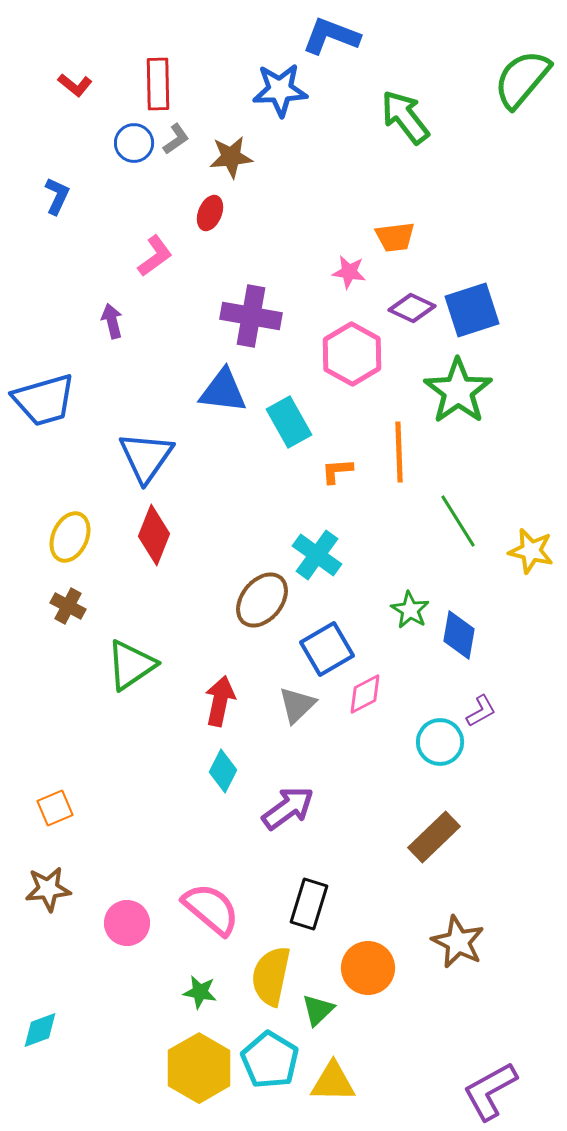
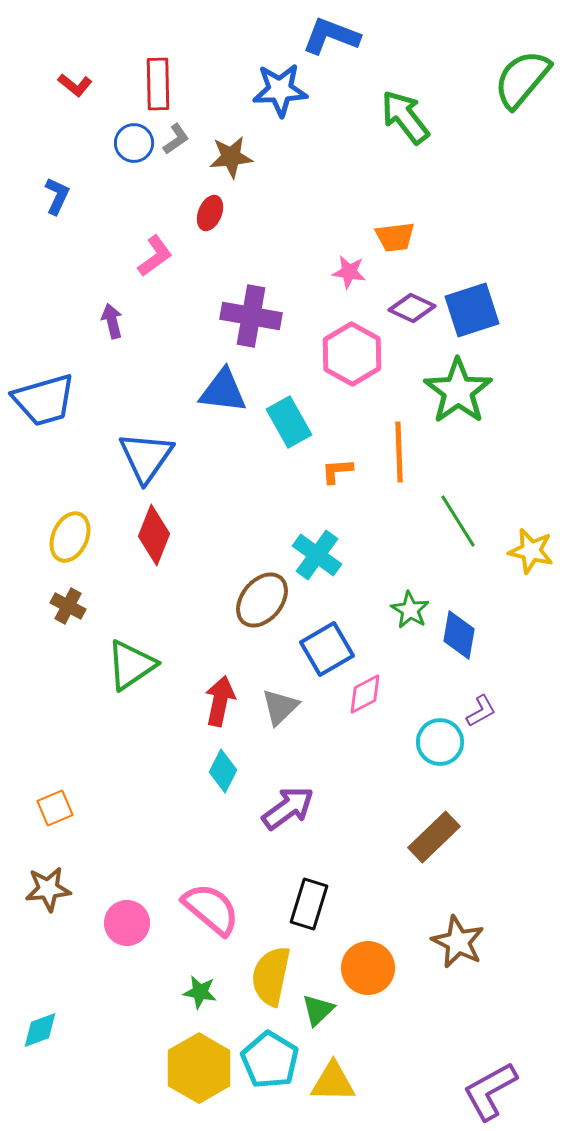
gray triangle at (297, 705): moved 17 px left, 2 px down
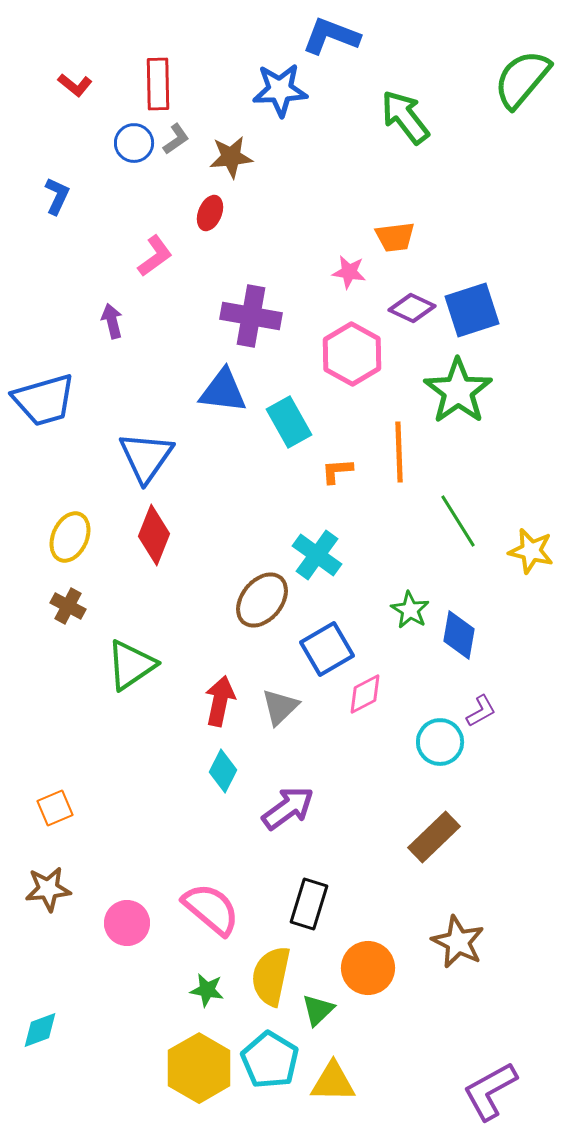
green star at (200, 992): moved 7 px right, 2 px up
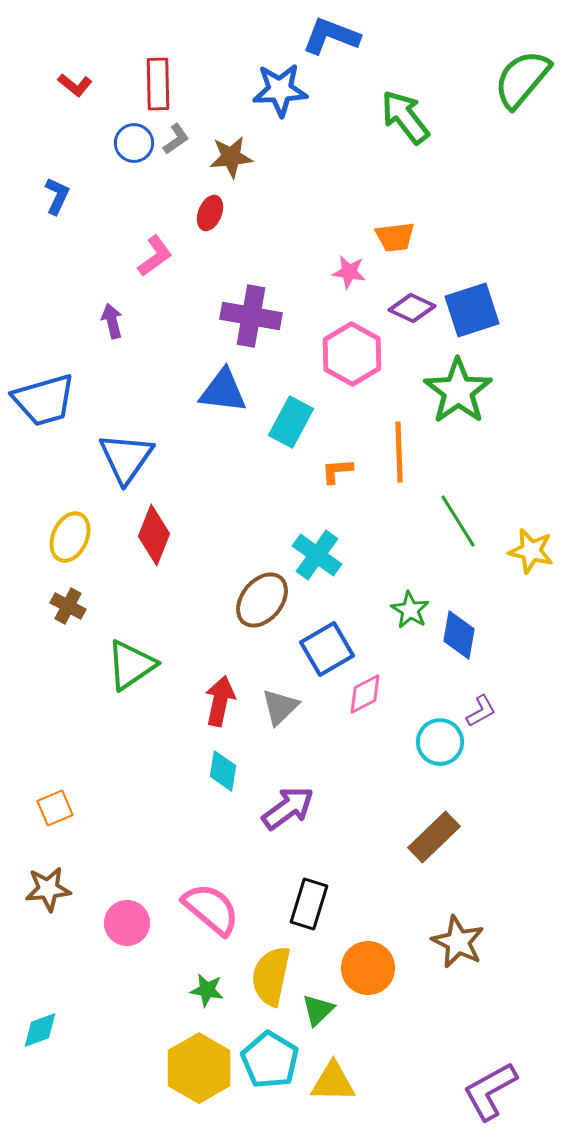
cyan rectangle at (289, 422): moved 2 px right; rotated 57 degrees clockwise
blue triangle at (146, 457): moved 20 px left, 1 px down
cyan diamond at (223, 771): rotated 18 degrees counterclockwise
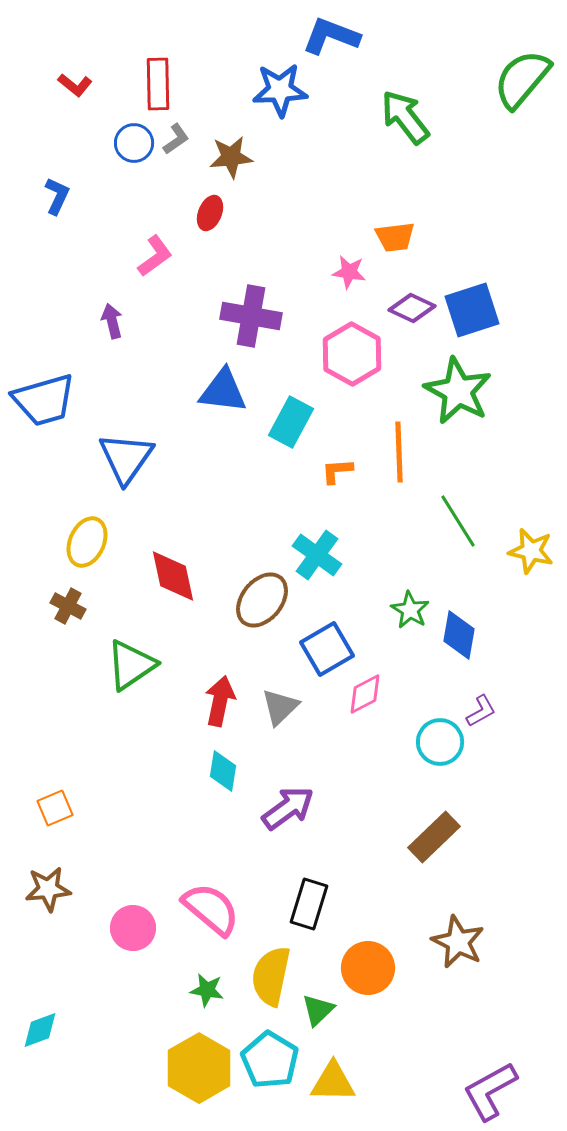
green star at (458, 391): rotated 8 degrees counterclockwise
red diamond at (154, 535): moved 19 px right, 41 px down; rotated 34 degrees counterclockwise
yellow ellipse at (70, 537): moved 17 px right, 5 px down
pink circle at (127, 923): moved 6 px right, 5 px down
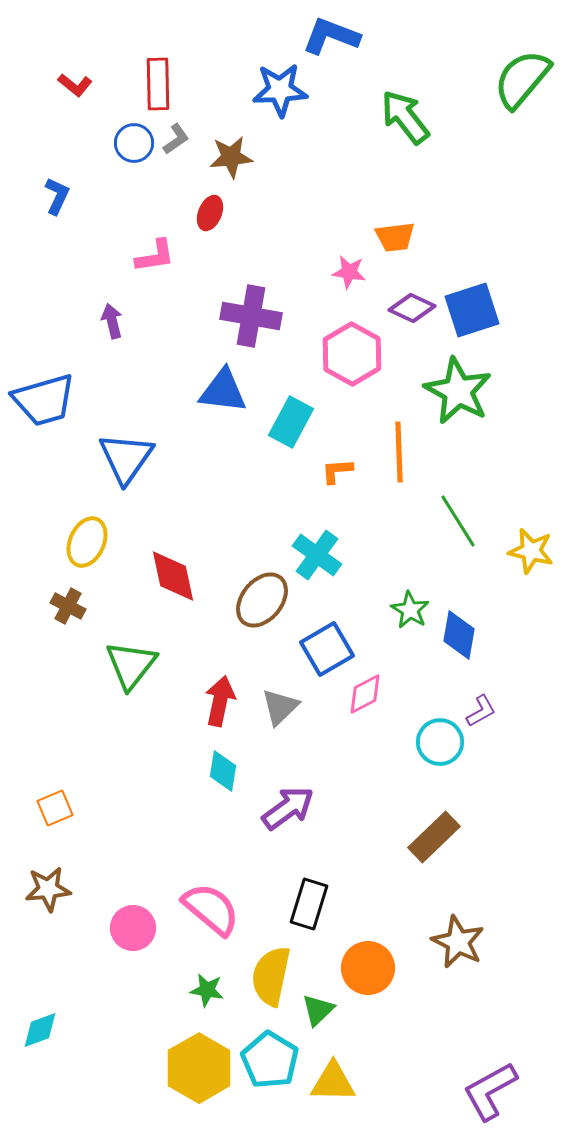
pink L-shape at (155, 256): rotated 27 degrees clockwise
green triangle at (131, 665): rotated 18 degrees counterclockwise
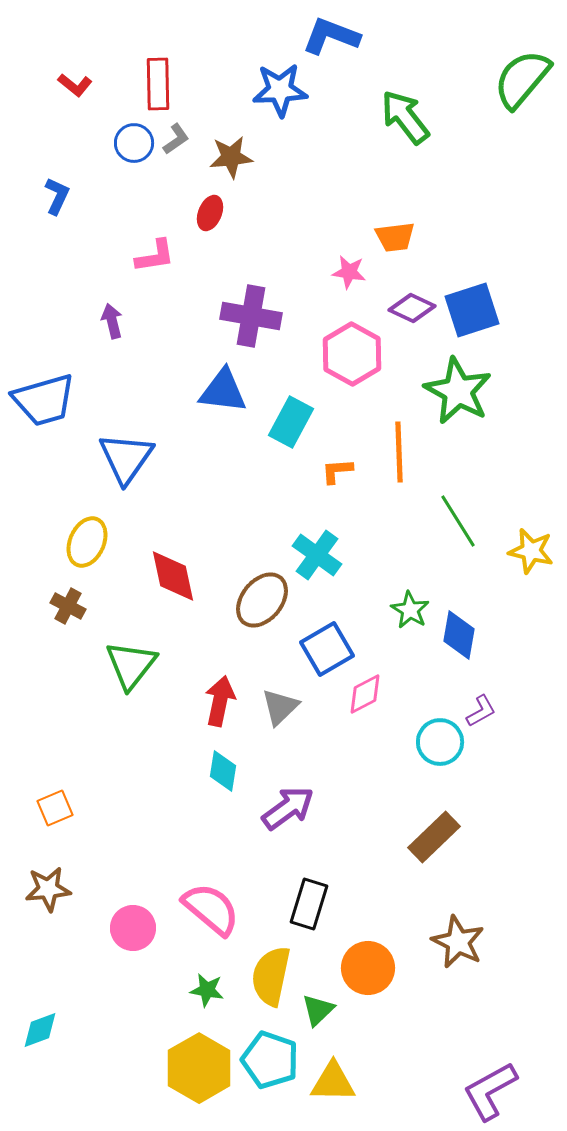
cyan pentagon at (270, 1060): rotated 12 degrees counterclockwise
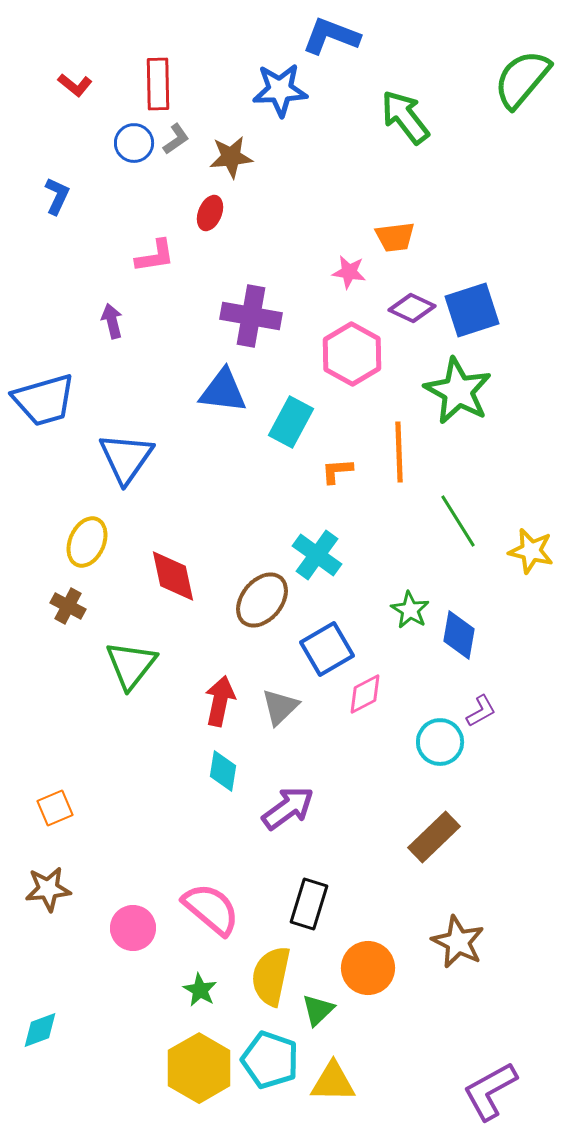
green star at (207, 990): moved 7 px left; rotated 20 degrees clockwise
